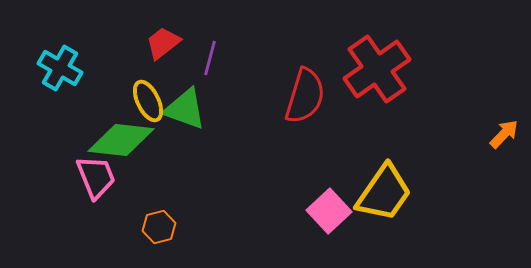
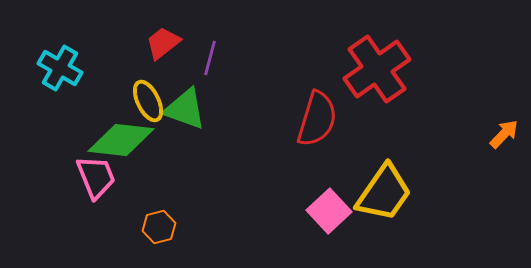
red semicircle: moved 12 px right, 23 px down
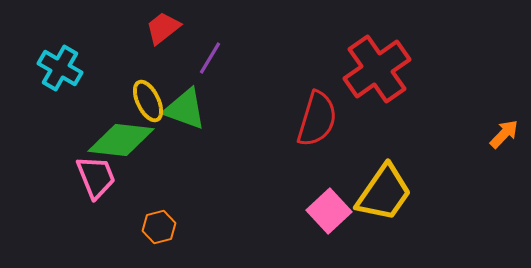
red trapezoid: moved 15 px up
purple line: rotated 16 degrees clockwise
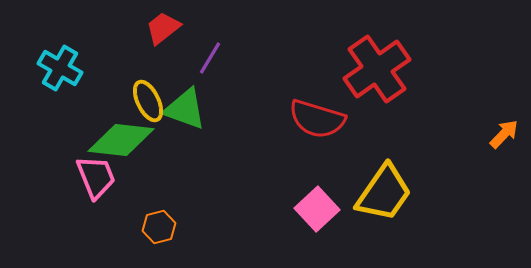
red semicircle: rotated 90 degrees clockwise
pink square: moved 12 px left, 2 px up
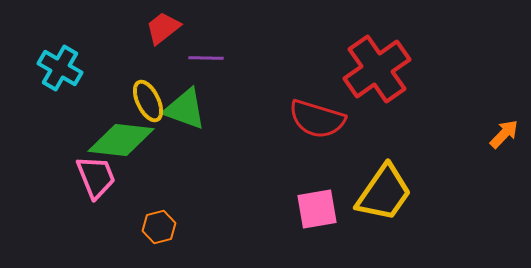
purple line: moved 4 px left; rotated 60 degrees clockwise
pink square: rotated 33 degrees clockwise
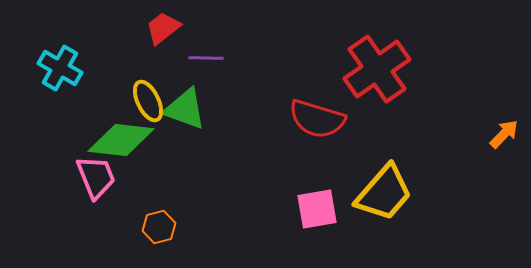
yellow trapezoid: rotated 6 degrees clockwise
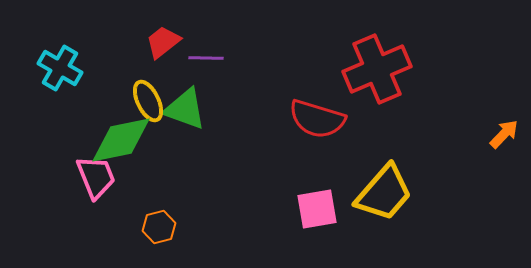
red trapezoid: moved 14 px down
red cross: rotated 12 degrees clockwise
green diamond: rotated 18 degrees counterclockwise
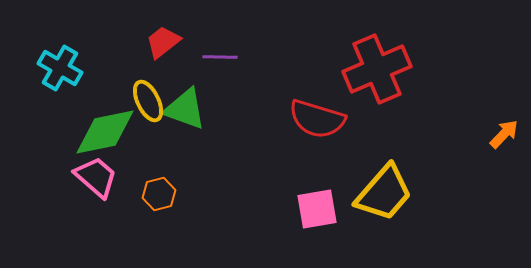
purple line: moved 14 px right, 1 px up
green diamond: moved 16 px left, 8 px up
pink trapezoid: rotated 27 degrees counterclockwise
orange hexagon: moved 33 px up
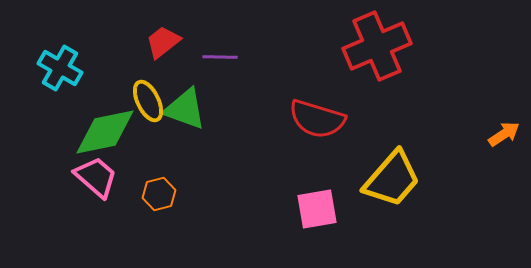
red cross: moved 23 px up
orange arrow: rotated 12 degrees clockwise
yellow trapezoid: moved 8 px right, 14 px up
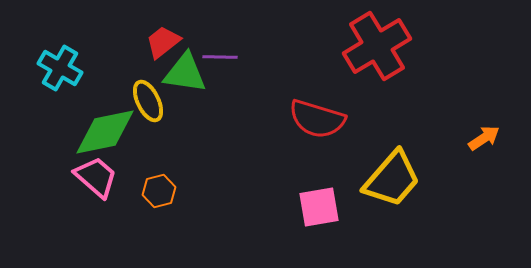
red cross: rotated 8 degrees counterclockwise
green triangle: moved 36 px up; rotated 12 degrees counterclockwise
orange arrow: moved 20 px left, 4 px down
orange hexagon: moved 3 px up
pink square: moved 2 px right, 2 px up
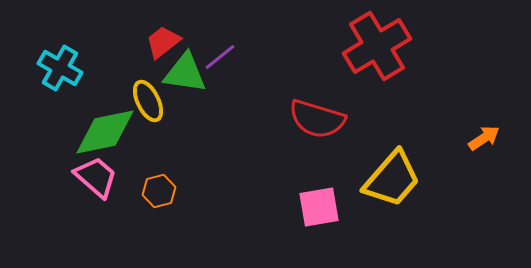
purple line: rotated 40 degrees counterclockwise
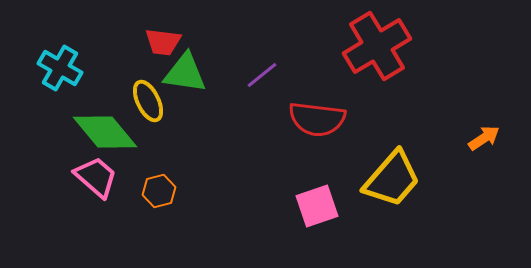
red trapezoid: rotated 135 degrees counterclockwise
purple line: moved 42 px right, 18 px down
red semicircle: rotated 10 degrees counterclockwise
green diamond: rotated 62 degrees clockwise
pink square: moved 2 px left, 1 px up; rotated 9 degrees counterclockwise
